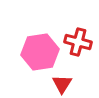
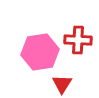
red cross: moved 2 px up; rotated 12 degrees counterclockwise
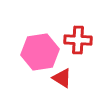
red triangle: moved 6 px up; rotated 30 degrees counterclockwise
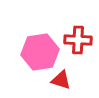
red triangle: moved 1 px left, 2 px down; rotated 15 degrees counterclockwise
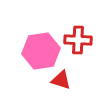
pink hexagon: moved 1 px right, 1 px up
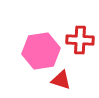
red cross: moved 2 px right
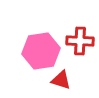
red cross: moved 1 px down
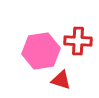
red cross: moved 2 px left
